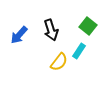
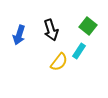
blue arrow: rotated 24 degrees counterclockwise
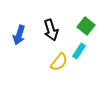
green square: moved 2 px left
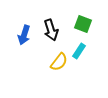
green square: moved 3 px left, 2 px up; rotated 18 degrees counterclockwise
blue arrow: moved 5 px right
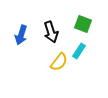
black arrow: moved 2 px down
blue arrow: moved 3 px left
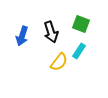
green square: moved 2 px left
blue arrow: moved 1 px right, 1 px down
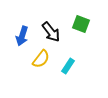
black arrow: rotated 20 degrees counterclockwise
cyan rectangle: moved 11 px left, 15 px down
yellow semicircle: moved 18 px left, 3 px up
